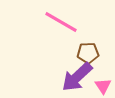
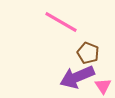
brown pentagon: rotated 25 degrees clockwise
purple arrow: rotated 20 degrees clockwise
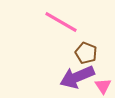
brown pentagon: moved 2 px left
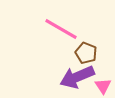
pink line: moved 7 px down
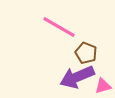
pink line: moved 2 px left, 2 px up
pink triangle: rotated 48 degrees clockwise
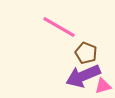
purple arrow: moved 6 px right, 1 px up
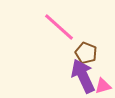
pink line: rotated 12 degrees clockwise
purple arrow: rotated 88 degrees clockwise
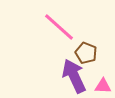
purple arrow: moved 9 px left
pink triangle: rotated 18 degrees clockwise
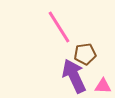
pink line: rotated 16 degrees clockwise
brown pentagon: moved 1 px left, 1 px down; rotated 30 degrees counterclockwise
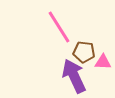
brown pentagon: moved 1 px left, 2 px up; rotated 15 degrees clockwise
pink triangle: moved 24 px up
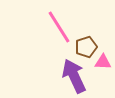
brown pentagon: moved 2 px right, 5 px up; rotated 25 degrees counterclockwise
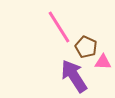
brown pentagon: rotated 30 degrees counterclockwise
purple arrow: rotated 8 degrees counterclockwise
